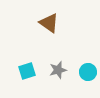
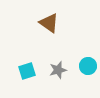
cyan circle: moved 6 px up
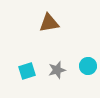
brown triangle: rotated 45 degrees counterclockwise
gray star: moved 1 px left
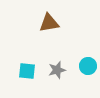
cyan square: rotated 24 degrees clockwise
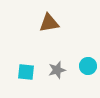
cyan square: moved 1 px left, 1 px down
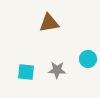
cyan circle: moved 7 px up
gray star: rotated 18 degrees clockwise
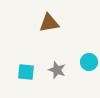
cyan circle: moved 1 px right, 3 px down
gray star: rotated 18 degrees clockwise
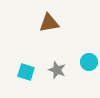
cyan square: rotated 12 degrees clockwise
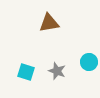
gray star: moved 1 px down
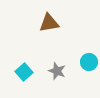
cyan square: moved 2 px left; rotated 30 degrees clockwise
